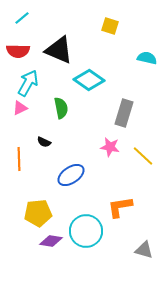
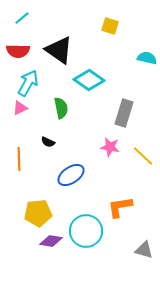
black triangle: rotated 12 degrees clockwise
black semicircle: moved 4 px right
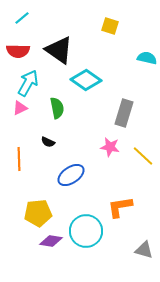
cyan diamond: moved 3 px left
green semicircle: moved 4 px left
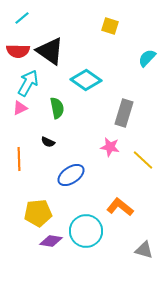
black triangle: moved 9 px left, 1 px down
cyan semicircle: rotated 60 degrees counterclockwise
yellow line: moved 4 px down
orange L-shape: rotated 48 degrees clockwise
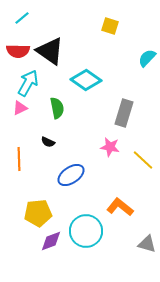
purple diamond: rotated 30 degrees counterclockwise
gray triangle: moved 3 px right, 6 px up
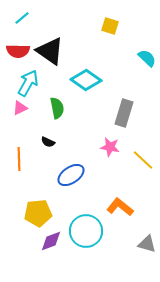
cyan semicircle: rotated 90 degrees clockwise
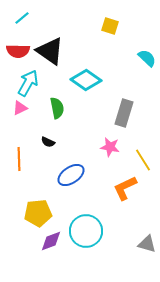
yellow line: rotated 15 degrees clockwise
orange L-shape: moved 5 px right, 19 px up; rotated 64 degrees counterclockwise
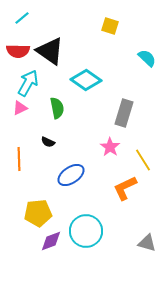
pink star: rotated 24 degrees clockwise
gray triangle: moved 1 px up
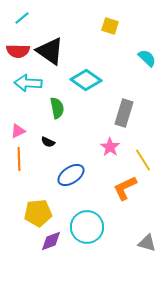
cyan arrow: rotated 116 degrees counterclockwise
pink triangle: moved 2 px left, 23 px down
cyan circle: moved 1 px right, 4 px up
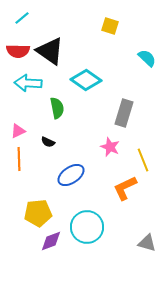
pink star: rotated 12 degrees counterclockwise
yellow line: rotated 10 degrees clockwise
